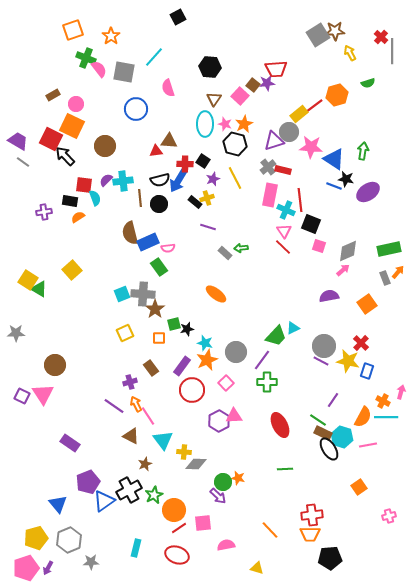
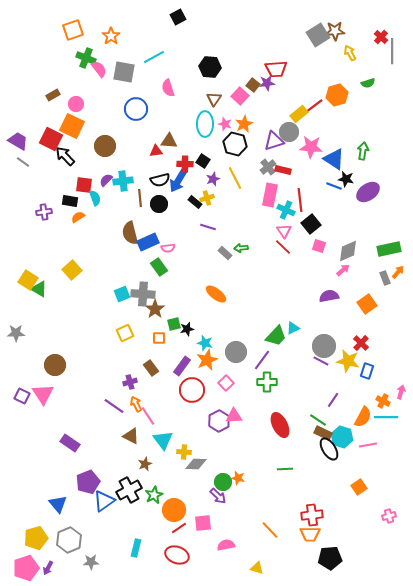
cyan line at (154, 57): rotated 20 degrees clockwise
black square at (311, 224): rotated 30 degrees clockwise
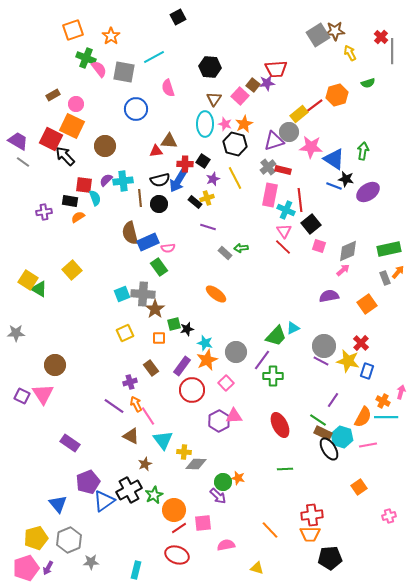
green cross at (267, 382): moved 6 px right, 6 px up
cyan rectangle at (136, 548): moved 22 px down
